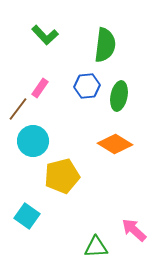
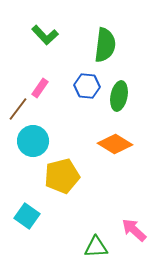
blue hexagon: rotated 10 degrees clockwise
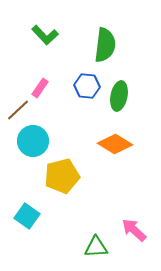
brown line: moved 1 px down; rotated 10 degrees clockwise
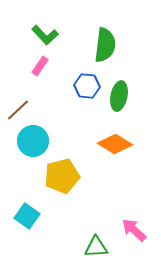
pink rectangle: moved 22 px up
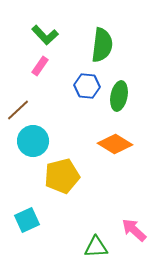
green semicircle: moved 3 px left
cyan square: moved 4 px down; rotated 30 degrees clockwise
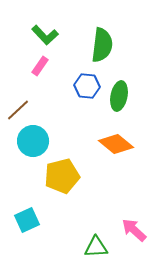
orange diamond: moved 1 px right; rotated 8 degrees clockwise
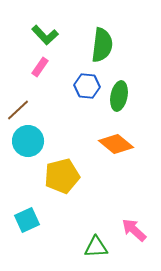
pink rectangle: moved 1 px down
cyan circle: moved 5 px left
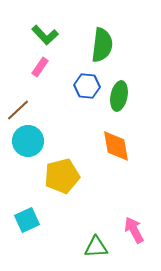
orange diamond: moved 2 px down; rotated 40 degrees clockwise
pink arrow: rotated 20 degrees clockwise
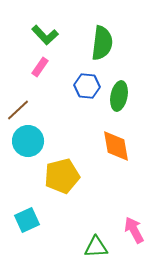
green semicircle: moved 2 px up
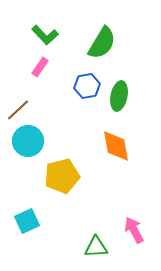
green semicircle: rotated 24 degrees clockwise
blue hexagon: rotated 15 degrees counterclockwise
cyan square: moved 1 px down
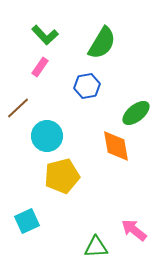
green ellipse: moved 17 px right, 17 px down; rotated 40 degrees clockwise
brown line: moved 2 px up
cyan circle: moved 19 px right, 5 px up
pink arrow: rotated 24 degrees counterclockwise
